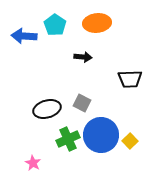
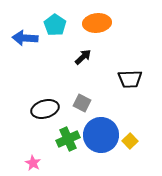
blue arrow: moved 1 px right, 2 px down
black arrow: rotated 48 degrees counterclockwise
black ellipse: moved 2 px left
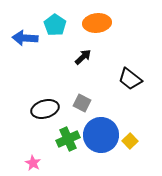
black trapezoid: rotated 40 degrees clockwise
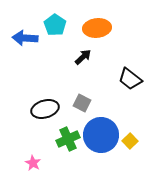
orange ellipse: moved 5 px down
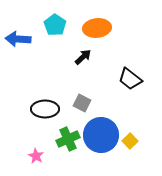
blue arrow: moved 7 px left, 1 px down
black ellipse: rotated 16 degrees clockwise
pink star: moved 3 px right, 7 px up
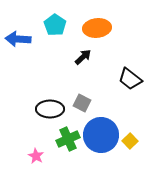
black ellipse: moved 5 px right
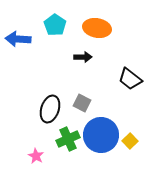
orange ellipse: rotated 16 degrees clockwise
black arrow: rotated 42 degrees clockwise
black ellipse: rotated 72 degrees counterclockwise
